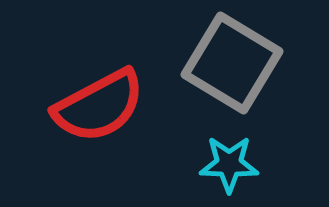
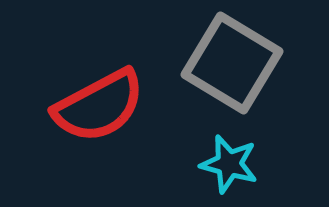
cyan star: rotated 14 degrees clockwise
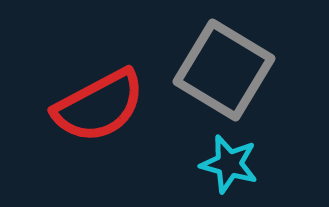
gray square: moved 8 px left, 7 px down
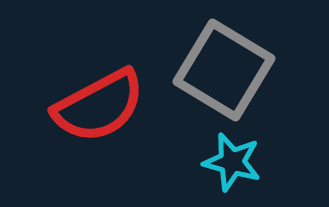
cyan star: moved 3 px right, 2 px up
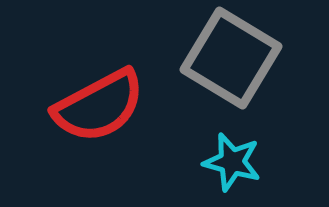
gray square: moved 7 px right, 12 px up
